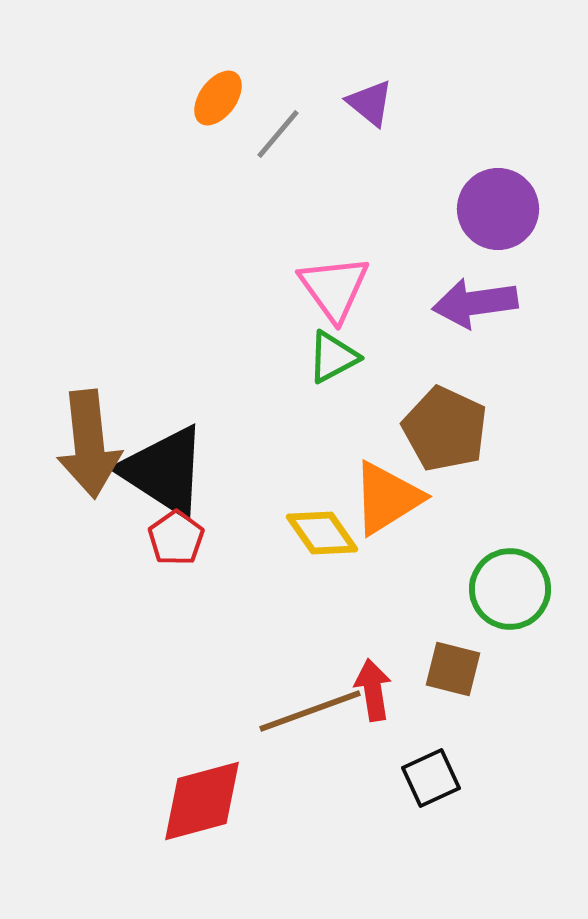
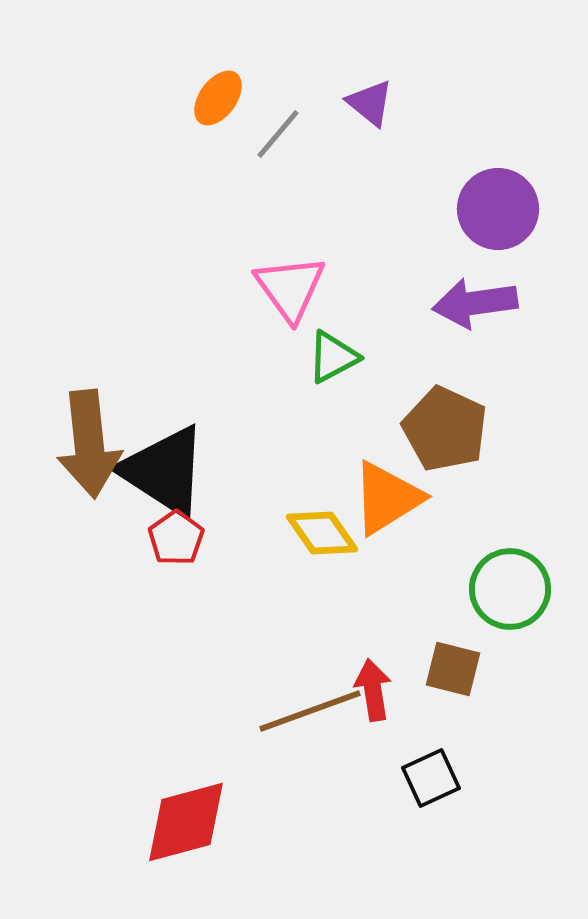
pink triangle: moved 44 px left
red diamond: moved 16 px left, 21 px down
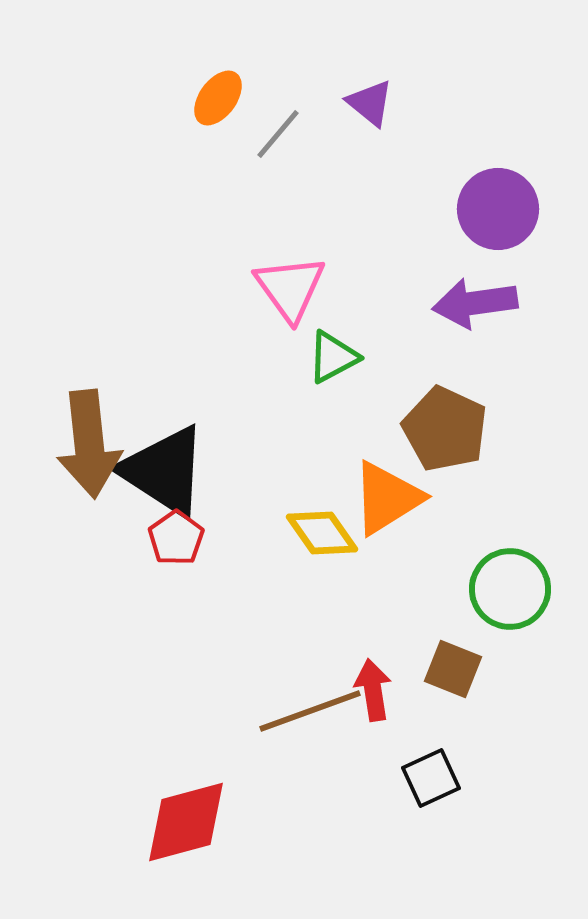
brown square: rotated 8 degrees clockwise
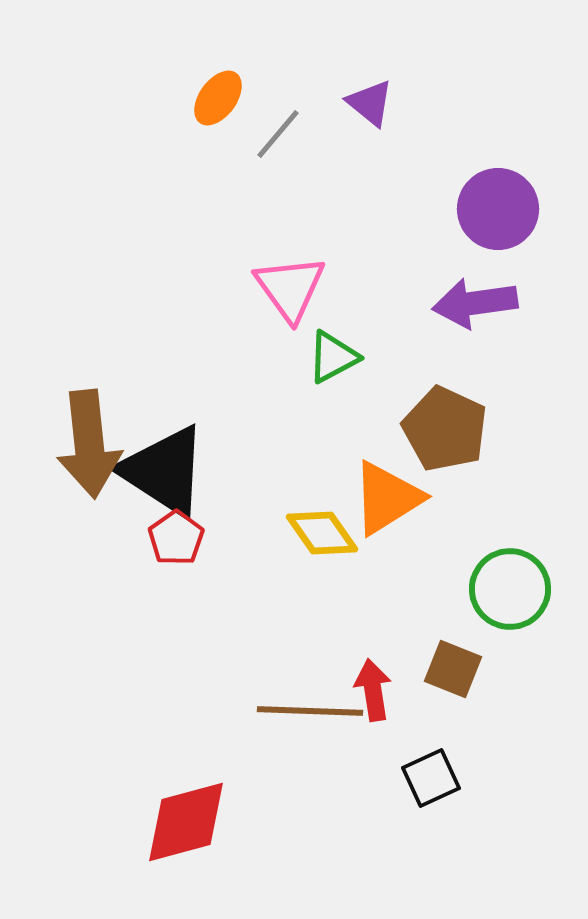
brown line: rotated 22 degrees clockwise
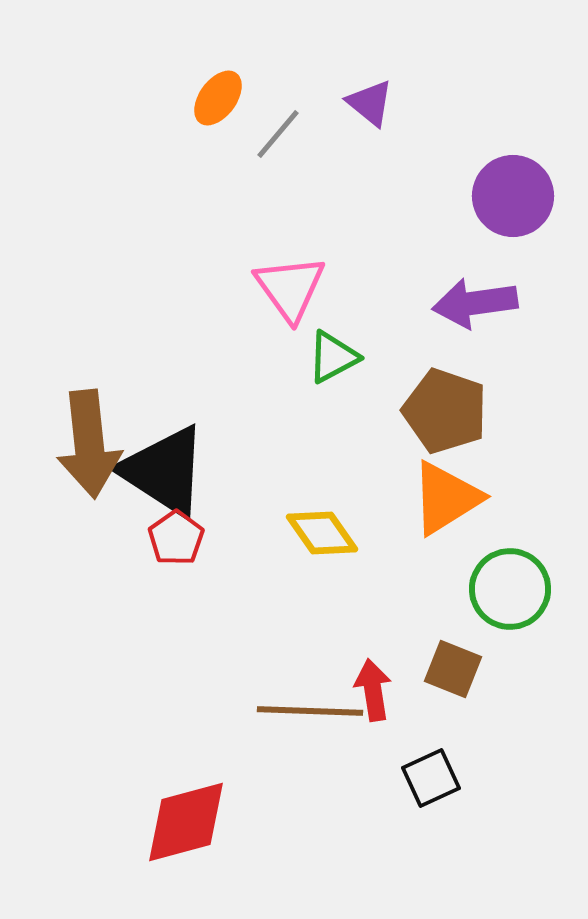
purple circle: moved 15 px right, 13 px up
brown pentagon: moved 18 px up; rotated 6 degrees counterclockwise
orange triangle: moved 59 px right
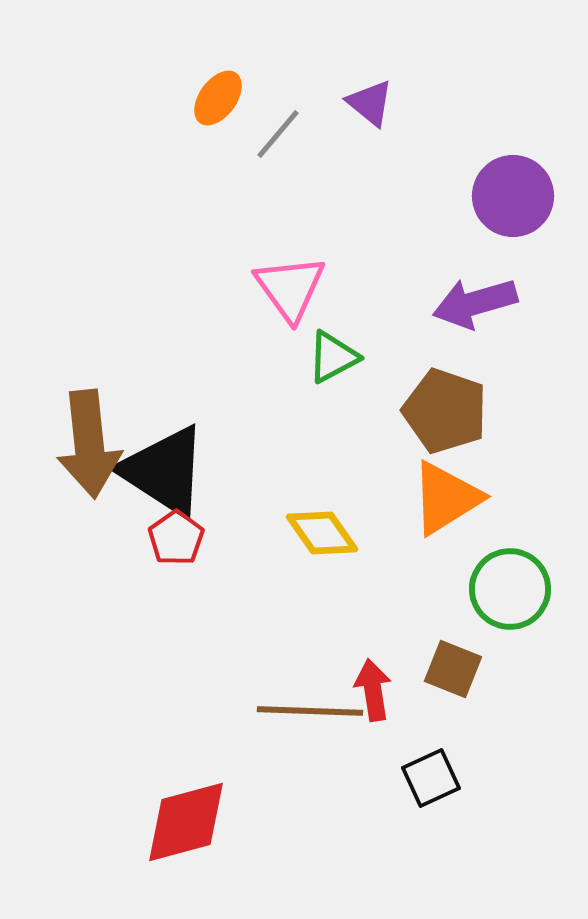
purple arrow: rotated 8 degrees counterclockwise
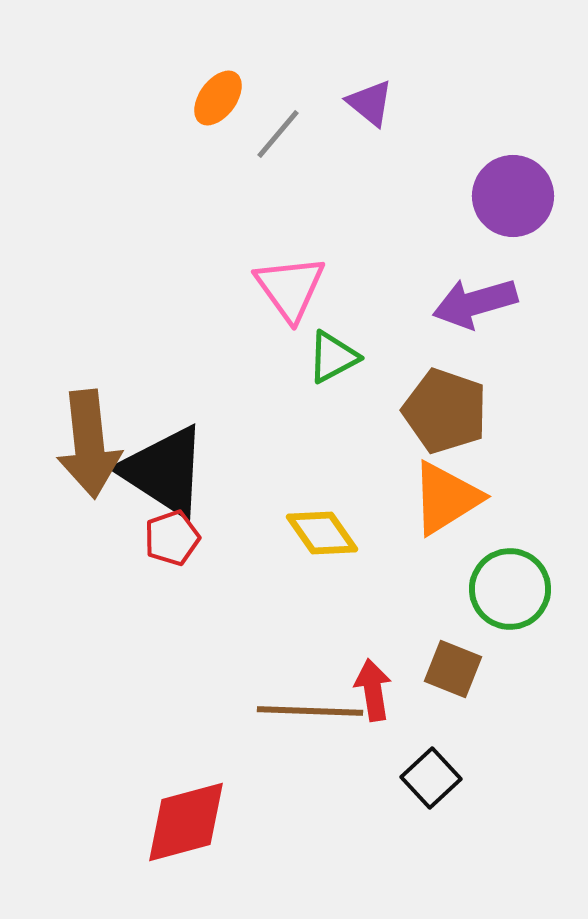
red pentagon: moved 4 px left; rotated 16 degrees clockwise
black square: rotated 18 degrees counterclockwise
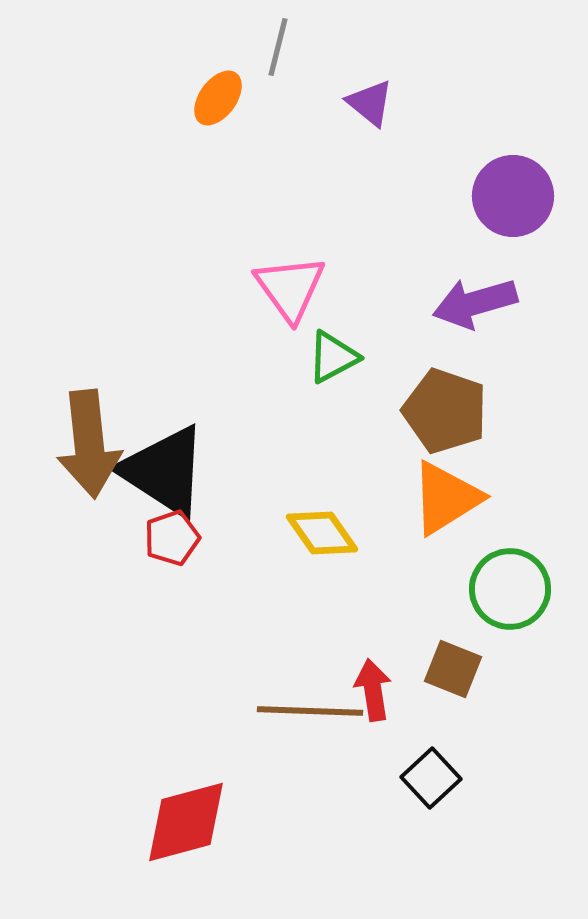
gray line: moved 87 px up; rotated 26 degrees counterclockwise
